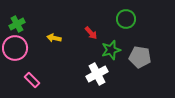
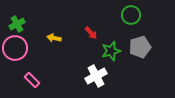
green circle: moved 5 px right, 4 px up
green star: moved 1 px down
gray pentagon: moved 10 px up; rotated 25 degrees counterclockwise
white cross: moved 1 px left, 2 px down
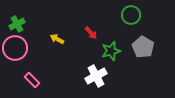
yellow arrow: moved 3 px right, 1 px down; rotated 16 degrees clockwise
gray pentagon: moved 3 px right; rotated 25 degrees counterclockwise
